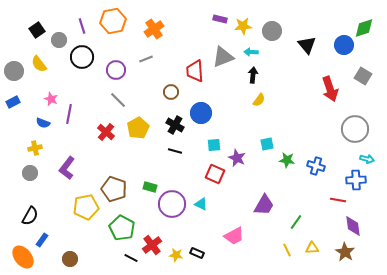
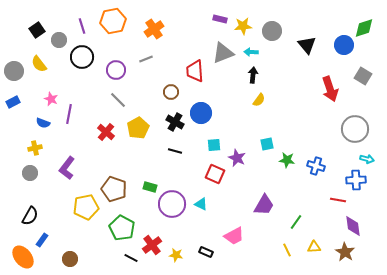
gray triangle at (223, 57): moved 4 px up
black cross at (175, 125): moved 3 px up
yellow triangle at (312, 248): moved 2 px right, 1 px up
black rectangle at (197, 253): moved 9 px right, 1 px up
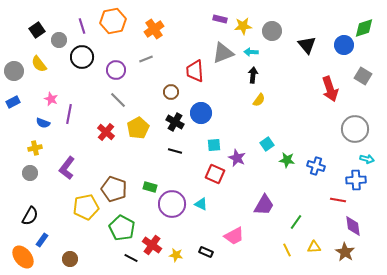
cyan square at (267, 144): rotated 24 degrees counterclockwise
red cross at (152, 245): rotated 18 degrees counterclockwise
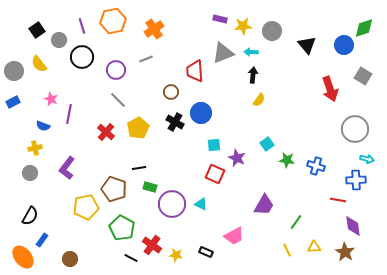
blue semicircle at (43, 123): moved 3 px down
black line at (175, 151): moved 36 px left, 17 px down; rotated 24 degrees counterclockwise
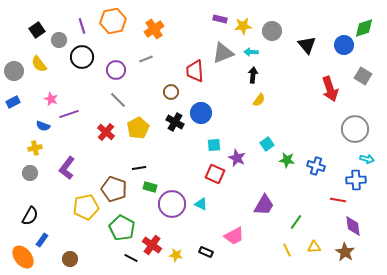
purple line at (69, 114): rotated 60 degrees clockwise
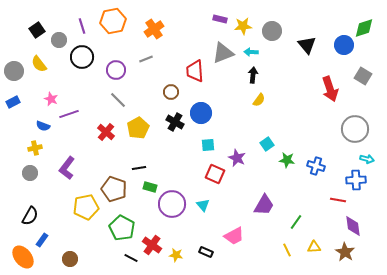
cyan square at (214, 145): moved 6 px left
cyan triangle at (201, 204): moved 2 px right, 1 px down; rotated 24 degrees clockwise
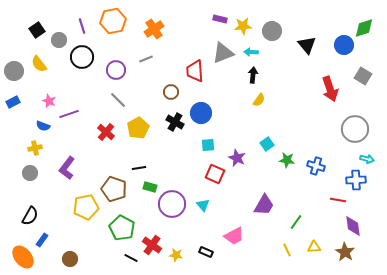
pink star at (51, 99): moved 2 px left, 2 px down
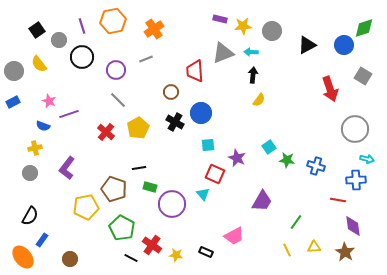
black triangle at (307, 45): rotated 42 degrees clockwise
cyan square at (267, 144): moved 2 px right, 3 px down
cyan triangle at (203, 205): moved 11 px up
purple trapezoid at (264, 205): moved 2 px left, 4 px up
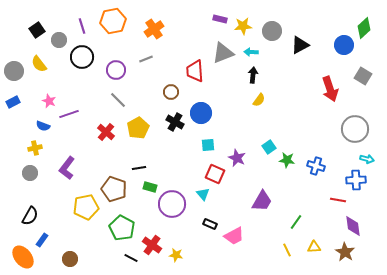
green diamond at (364, 28): rotated 25 degrees counterclockwise
black triangle at (307, 45): moved 7 px left
black rectangle at (206, 252): moved 4 px right, 28 px up
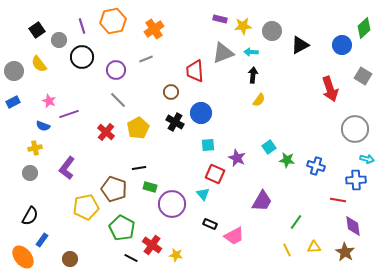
blue circle at (344, 45): moved 2 px left
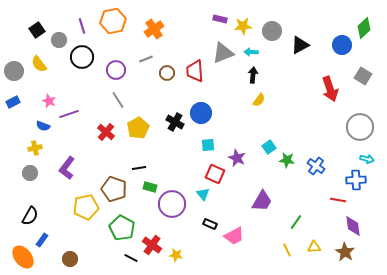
brown circle at (171, 92): moved 4 px left, 19 px up
gray line at (118, 100): rotated 12 degrees clockwise
gray circle at (355, 129): moved 5 px right, 2 px up
blue cross at (316, 166): rotated 18 degrees clockwise
